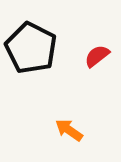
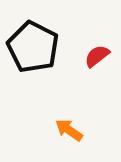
black pentagon: moved 2 px right, 1 px up
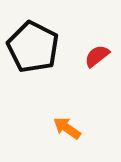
orange arrow: moved 2 px left, 2 px up
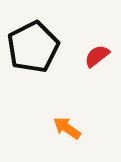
black pentagon: rotated 18 degrees clockwise
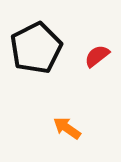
black pentagon: moved 3 px right, 1 px down
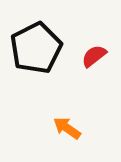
red semicircle: moved 3 px left
